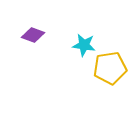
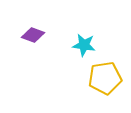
yellow pentagon: moved 5 px left, 10 px down
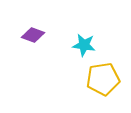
yellow pentagon: moved 2 px left, 1 px down
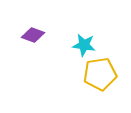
yellow pentagon: moved 3 px left, 5 px up
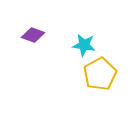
yellow pentagon: rotated 20 degrees counterclockwise
